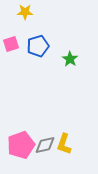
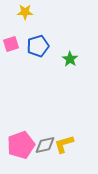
yellow L-shape: rotated 55 degrees clockwise
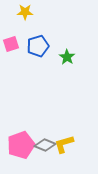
green star: moved 3 px left, 2 px up
gray diamond: rotated 35 degrees clockwise
